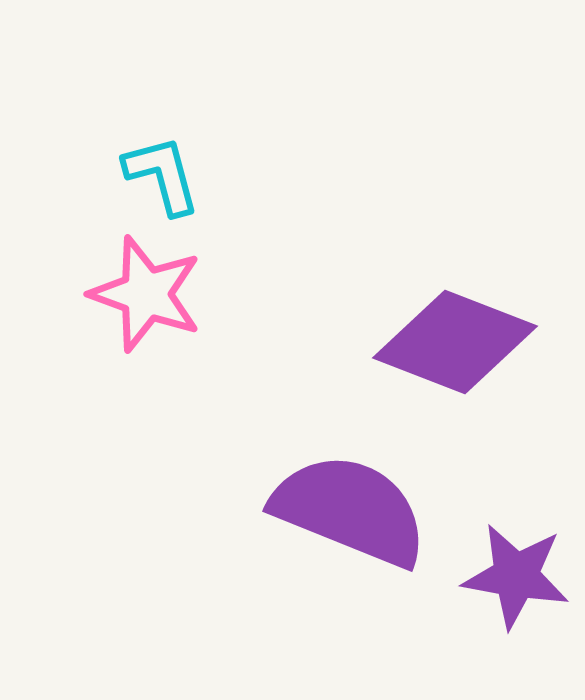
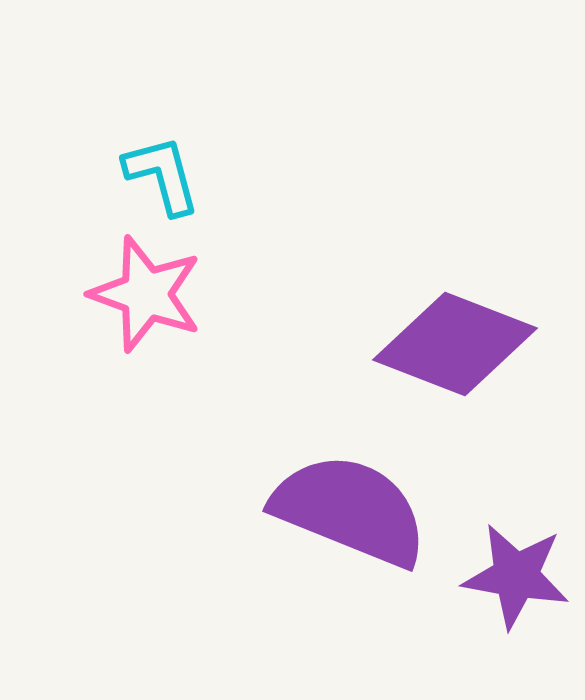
purple diamond: moved 2 px down
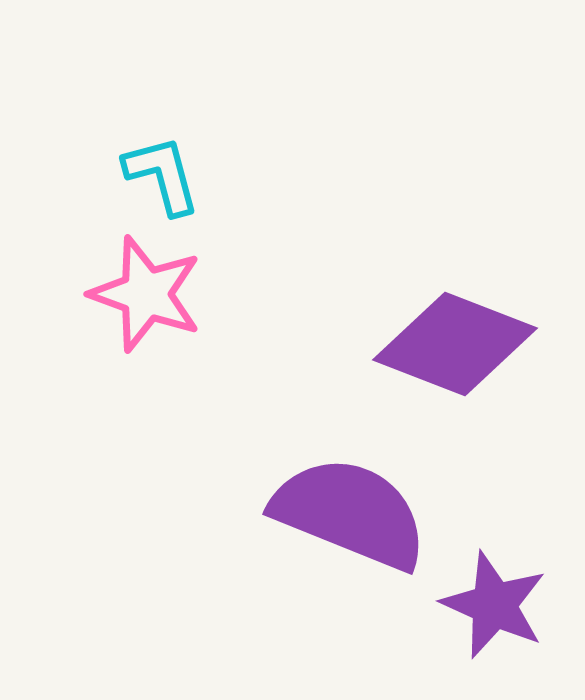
purple semicircle: moved 3 px down
purple star: moved 22 px left, 29 px down; rotated 14 degrees clockwise
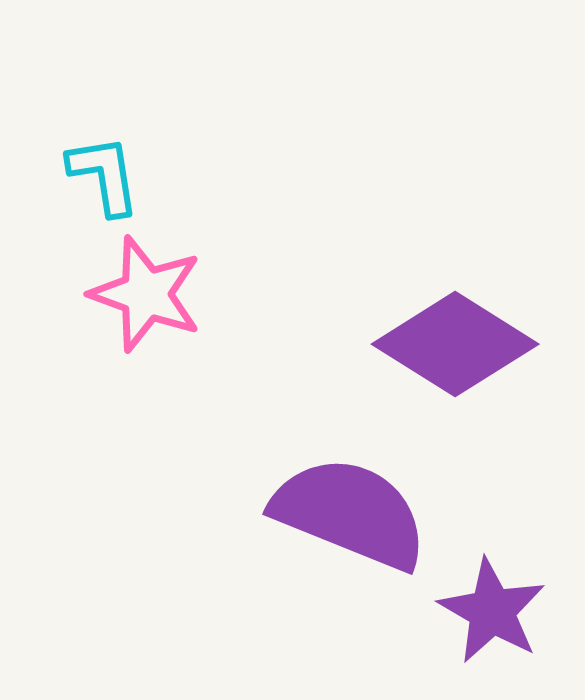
cyan L-shape: moved 58 px left; rotated 6 degrees clockwise
purple diamond: rotated 11 degrees clockwise
purple star: moved 2 px left, 6 px down; rotated 6 degrees clockwise
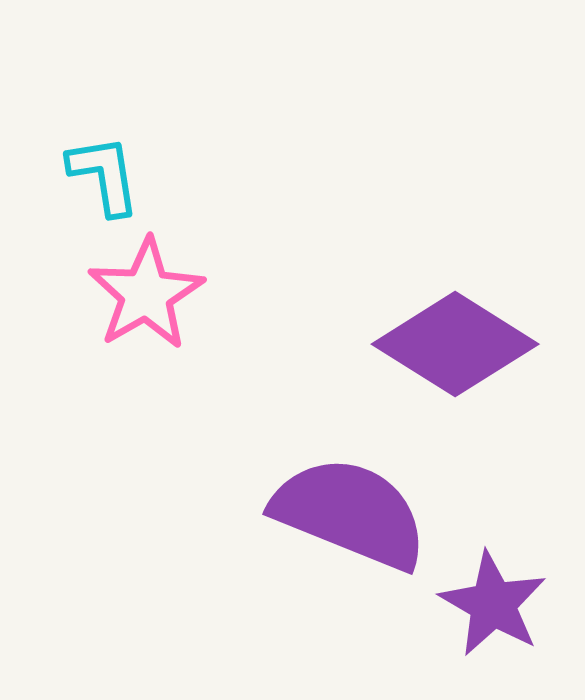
pink star: rotated 22 degrees clockwise
purple star: moved 1 px right, 7 px up
